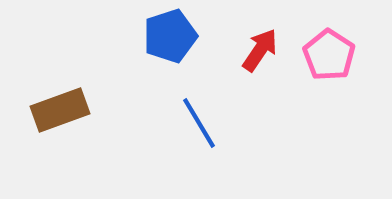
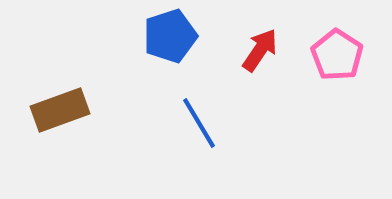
pink pentagon: moved 8 px right
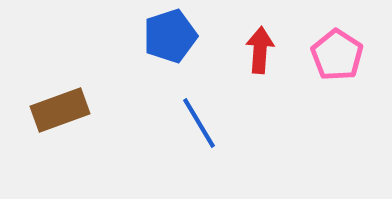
red arrow: rotated 30 degrees counterclockwise
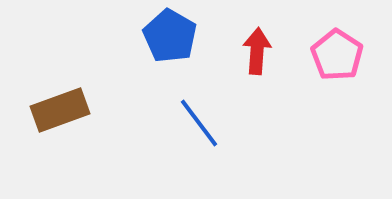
blue pentagon: rotated 24 degrees counterclockwise
red arrow: moved 3 px left, 1 px down
blue line: rotated 6 degrees counterclockwise
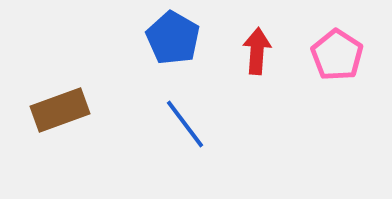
blue pentagon: moved 3 px right, 2 px down
blue line: moved 14 px left, 1 px down
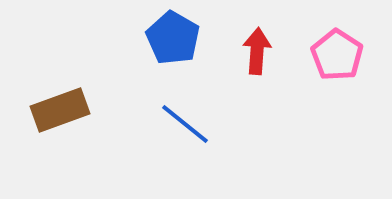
blue line: rotated 14 degrees counterclockwise
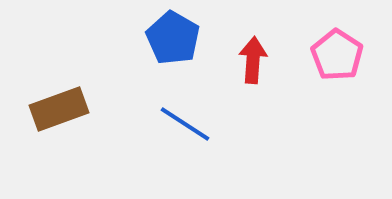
red arrow: moved 4 px left, 9 px down
brown rectangle: moved 1 px left, 1 px up
blue line: rotated 6 degrees counterclockwise
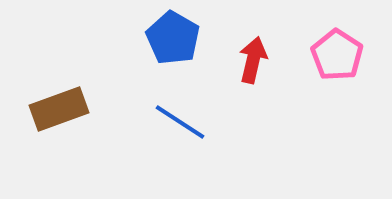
red arrow: rotated 9 degrees clockwise
blue line: moved 5 px left, 2 px up
